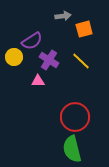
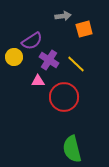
yellow line: moved 5 px left, 3 px down
red circle: moved 11 px left, 20 px up
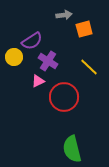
gray arrow: moved 1 px right, 1 px up
purple cross: moved 1 px left, 1 px down
yellow line: moved 13 px right, 3 px down
pink triangle: rotated 24 degrees counterclockwise
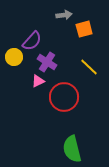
purple semicircle: rotated 15 degrees counterclockwise
purple cross: moved 1 px left, 1 px down
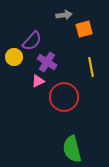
yellow line: moved 2 px right; rotated 36 degrees clockwise
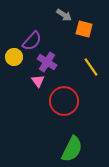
gray arrow: rotated 42 degrees clockwise
orange square: rotated 30 degrees clockwise
yellow line: rotated 24 degrees counterclockwise
pink triangle: rotated 40 degrees counterclockwise
red circle: moved 4 px down
green semicircle: rotated 140 degrees counterclockwise
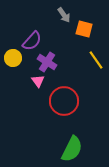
gray arrow: rotated 21 degrees clockwise
yellow circle: moved 1 px left, 1 px down
yellow line: moved 5 px right, 7 px up
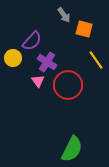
red circle: moved 4 px right, 16 px up
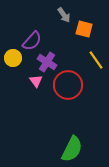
pink triangle: moved 2 px left
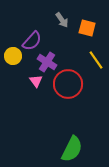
gray arrow: moved 2 px left, 5 px down
orange square: moved 3 px right, 1 px up
yellow circle: moved 2 px up
red circle: moved 1 px up
